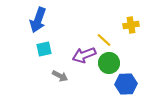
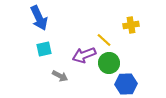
blue arrow: moved 1 px right, 2 px up; rotated 45 degrees counterclockwise
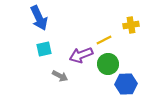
yellow line: rotated 70 degrees counterclockwise
purple arrow: moved 3 px left
green circle: moved 1 px left, 1 px down
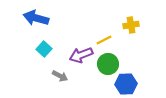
blue arrow: moved 3 px left; rotated 130 degrees clockwise
cyan square: rotated 35 degrees counterclockwise
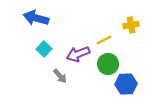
purple arrow: moved 3 px left, 1 px up
gray arrow: rotated 21 degrees clockwise
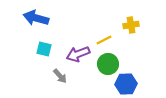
cyan square: rotated 28 degrees counterclockwise
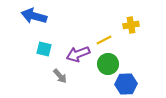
blue arrow: moved 2 px left, 2 px up
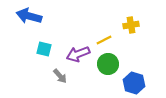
blue arrow: moved 5 px left
blue hexagon: moved 8 px right, 1 px up; rotated 20 degrees clockwise
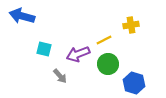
blue arrow: moved 7 px left
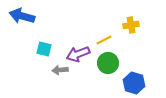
green circle: moved 1 px up
gray arrow: moved 6 px up; rotated 126 degrees clockwise
